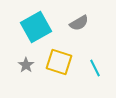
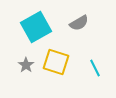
yellow square: moved 3 px left
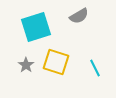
gray semicircle: moved 7 px up
cyan square: rotated 12 degrees clockwise
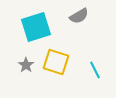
cyan line: moved 2 px down
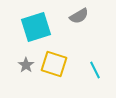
yellow square: moved 2 px left, 2 px down
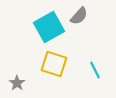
gray semicircle: rotated 18 degrees counterclockwise
cyan square: moved 13 px right; rotated 12 degrees counterclockwise
gray star: moved 9 px left, 18 px down
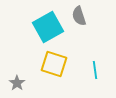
gray semicircle: rotated 120 degrees clockwise
cyan square: moved 1 px left
cyan line: rotated 18 degrees clockwise
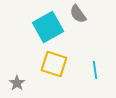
gray semicircle: moved 1 px left, 2 px up; rotated 18 degrees counterclockwise
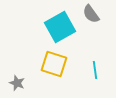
gray semicircle: moved 13 px right
cyan square: moved 12 px right
gray star: rotated 14 degrees counterclockwise
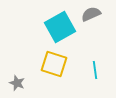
gray semicircle: rotated 102 degrees clockwise
